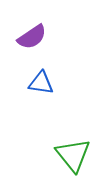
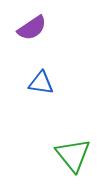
purple semicircle: moved 9 px up
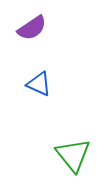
blue triangle: moved 2 px left, 1 px down; rotated 16 degrees clockwise
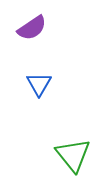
blue triangle: rotated 36 degrees clockwise
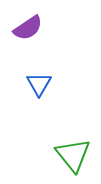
purple semicircle: moved 4 px left
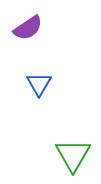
green triangle: rotated 9 degrees clockwise
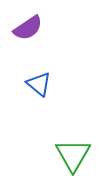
blue triangle: rotated 20 degrees counterclockwise
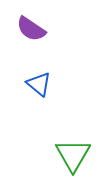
purple semicircle: moved 3 px right, 1 px down; rotated 68 degrees clockwise
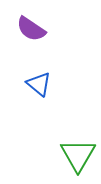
green triangle: moved 5 px right
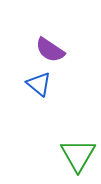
purple semicircle: moved 19 px right, 21 px down
